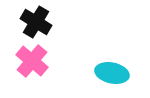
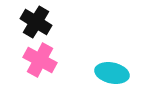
pink cross: moved 8 px right, 1 px up; rotated 12 degrees counterclockwise
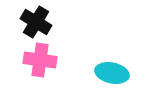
pink cross: rotated 20 degrees counterclockwise
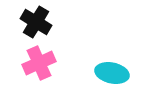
pink cross: moved 1 px left, 3 px down; rotated 32 degrees counterclockwise
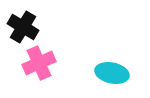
black cross: moved 13 px left, 5 px down
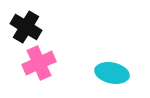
black cross: moved 3 px right
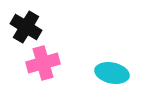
pink cross: moved 4 px right; rotated 8 degrees clockwise
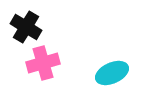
cyan ellipse: rotated 36 degrees counterclockwise
